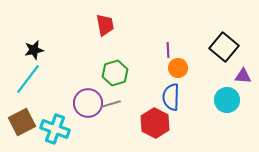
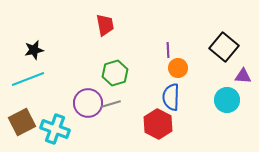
cyan line: rotated 32 degrees clockwise
red hexagon: moved 3 px right, 1 px down
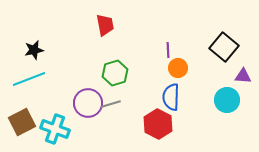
cyan line: moved 1 px right
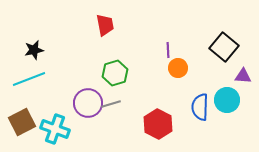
blue semicircle: moved 29 px right, 10 px down
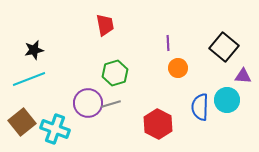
purple line: moved 7 px up
brown square: rotated 12 degrees counterclockwise
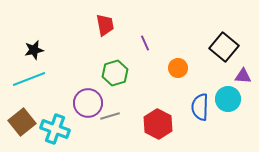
purple line: moved 23 px left; rotated 21 degrees counterclockwise
cyan circle: moved 1 px right, 1 px up
gray line: moved 1 px left, 12 px down
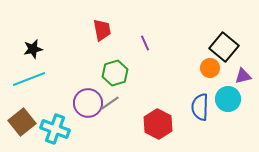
red trapezoid: moved 3 px left, 5 px down
black star: moved 1 px left, 1 px up
orange circle: moved 32 px right
purple triangle: rotated 18 degrees counterclockwise
gray line: moved 13 px up; rotated 18 degrees counterclockwise
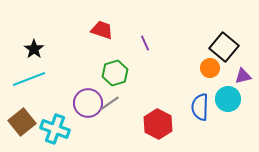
red trapezoid: rotated 60 degrees counterclockwise
black star: moved 1 px right; rotated 24 degrees counterclockwise
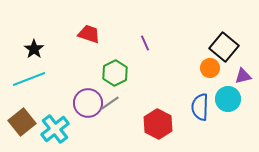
red trapezoid: moved 13 px left, 4 px down
green hexagon: rotated 10 degrees counterclockwise
cyan cross: rotated 32 degrees clockwise
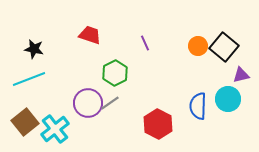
red trapezoid: moved 1 px right, 1 px down
black star: rotated 24 degrees counterclockwise
orange circle: moved 12 px left, 22 px up
purple triangle: moved 2 px left, 1 px up
blue semicircle: moved 2 px left, 1 px up
brown square: moved 3 px right
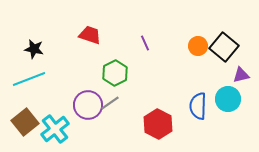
purple circle: moved 2 px down
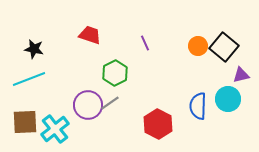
brown square: rotated 36 degrees clockwise
